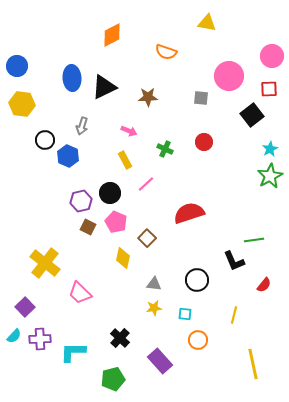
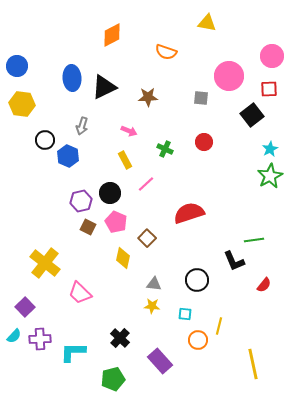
yellow star at (154, 308): moved 2 px left, 2 px up; rotated 14 degrees clockwise
yellow line at (234, 315): moved 15 px left, 11 px down
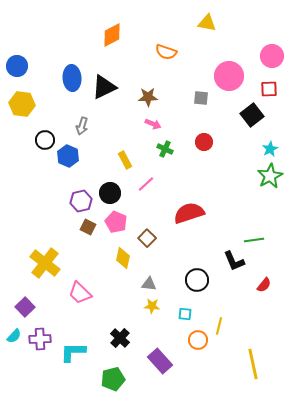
pink arrow at (129, 131): moved 24 px right, 7 px up
gray triangle at (154, 284): moved 5 px left
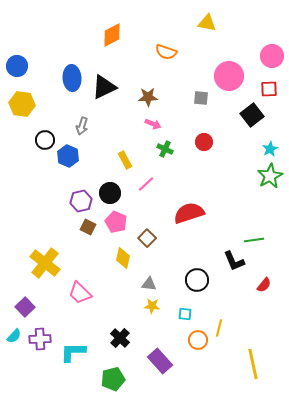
yellow line at (219, 326): moved 2 px down
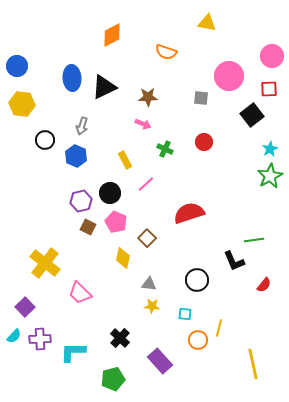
pink arrow at (153, 124): moved 10 px left
blue hexagon at (68, 156): moved 8 px right
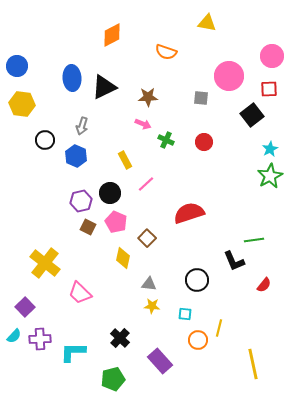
green cross at (165, 149): moved 1 px right, 9 px up
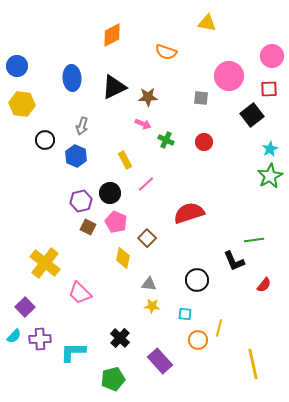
black triangle at (104, 87): moved 10 px right
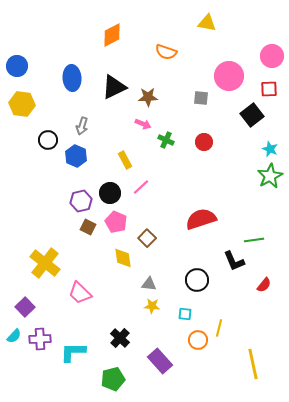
black circle at (45, 140): moved 3 px right
cyan star at (270, 149): rotated 21 degrees counterclockwise
pink line at (146, 184): moved 5 px left, 3 px down
red semicircle at (189, 213): moved 12 px right, 6 px down
yellow diamond at (123, 258): rotated 20 degrees counterclockwise
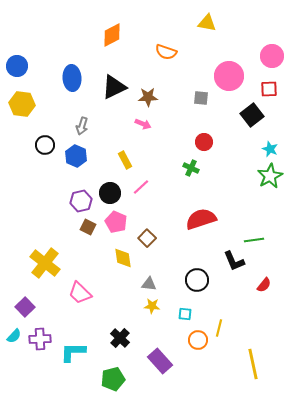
black circle at (48, 140): moved 3 px left, 5 px down
green cross at (166, 140): moved 25 px right, 28 px down
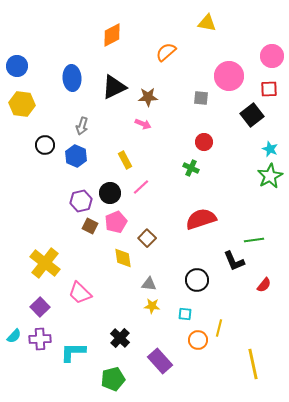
orange semicircle at (166, 52): rotated 120 degrees clockwise
pink pentagon at (116, 222): rotated 25 degrees clockwise
brown square at (88, 227): moved 2 px right, 1 px up
purple square at (25, 307): moved 15 px right
